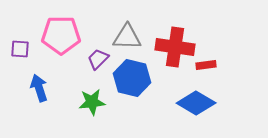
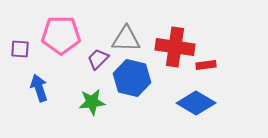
gray triangle: moved 1 px left, 2 px down
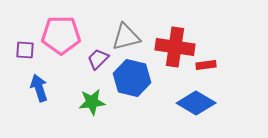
gray triangle: moved 2 px up; rotated 16 degrees counterclockwise
purple square: moved 5 px right, 1 px down
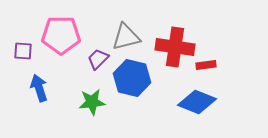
purple square: moved 2 px left, 1 px down
blue diamond: moved 1 px right, 1 px up; rotated 9 degrees counterclockwise
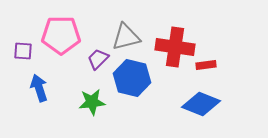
blue diamond: moved 4 px right, 2 px down
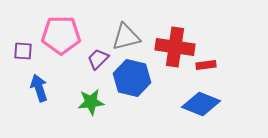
green star: moved 1 px left
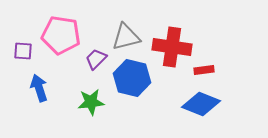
pink pentagon: rotated 9 degrees clockwise
red cross: moved 3 px left
purple trapezoid: moved 2 px left
red rectangle: moved 2 px left, 5 px down
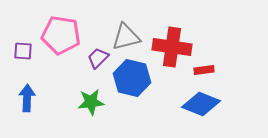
purple trapezoid: moved 2 px right, 1 px up
blue arrow: moved 12 px left, 10 px down; rotated 20 degrees clockwise
